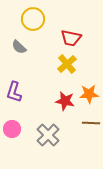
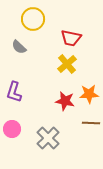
gray cross: moved 3 px down
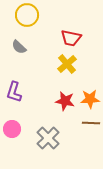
yellow circle: moved 6 px left, 4 px up
orange star: moved 1 px right, 5 px down
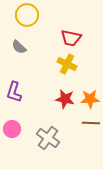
yellow cross: rotated 24 degrees counterclockwise
red star: moved 2 px up
gray cross: rotated 10 degrees counterclockwise
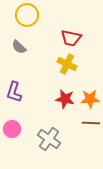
gray cross: moved 1 px right, 1 px down
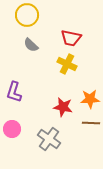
gray semicircle: moved 12 px right, 2 px up
red star: moved 2 px left, 8 px down
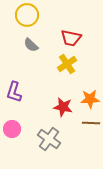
yellow cross: rotated 30 degrees clockwise
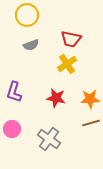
red trapezoid: moved 1 px down
gray semicircle: rotated 63 degrees counterclockwise
red star: moved 7 px left, 9 px up
brown line: rotated 18 degrees counterclockwise
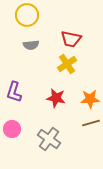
gray semicircle: rotated 14 degrees clockwise
